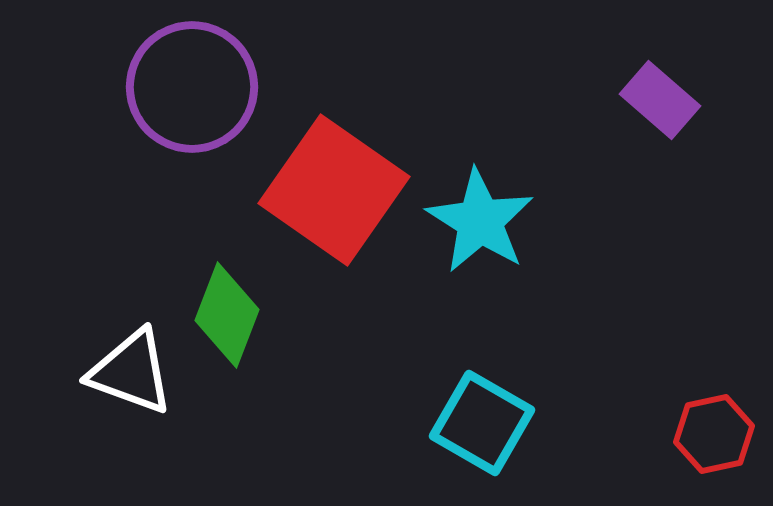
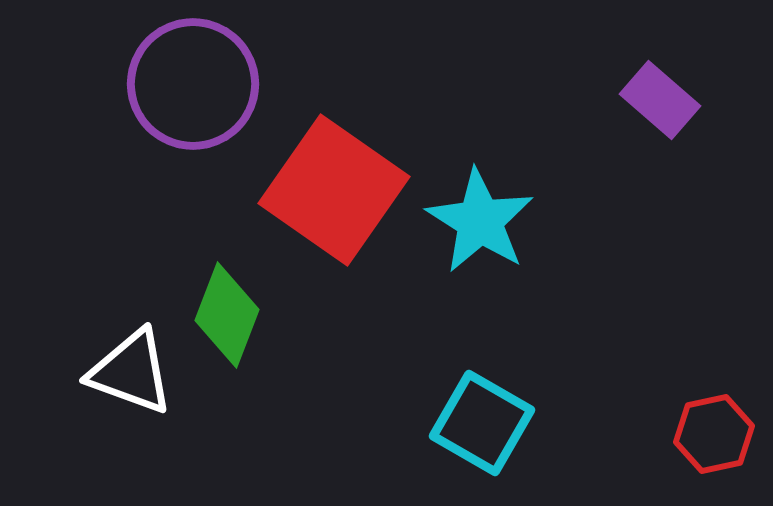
purple circle: moved 1 px right, 3 px up
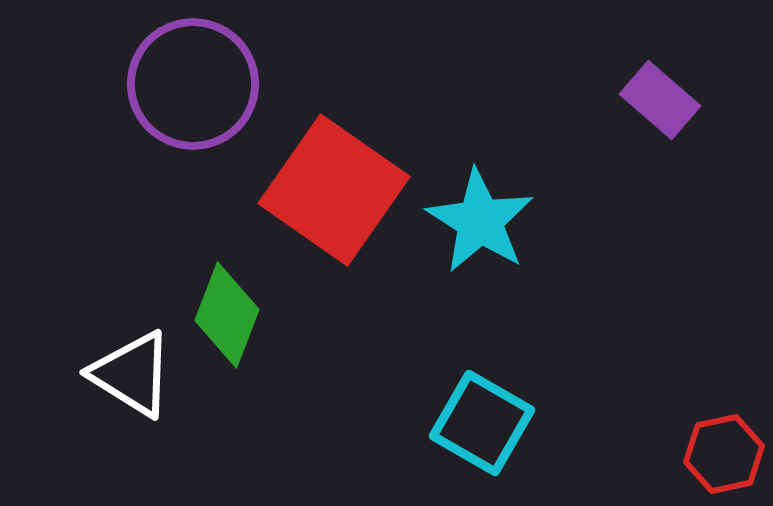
white triangle: moved 1 px right, 2 px down; rotated 12 degrees clockwise
red hexagon: moved 10 px right, 20 px down
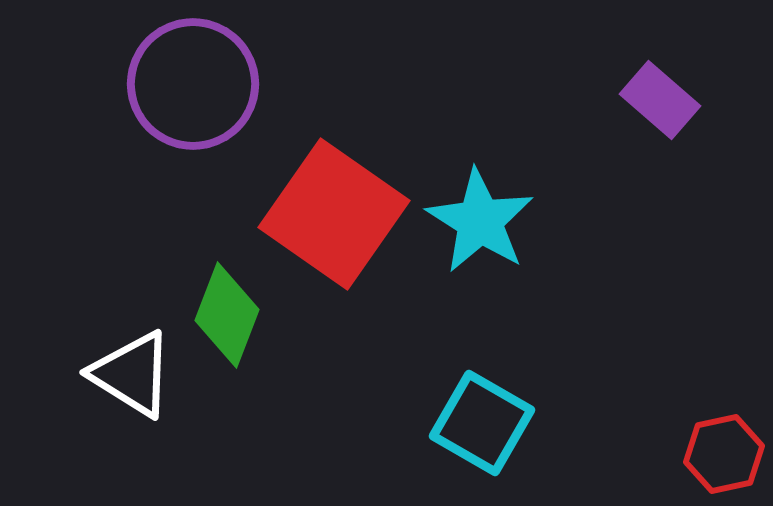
red square: moved 24 px down
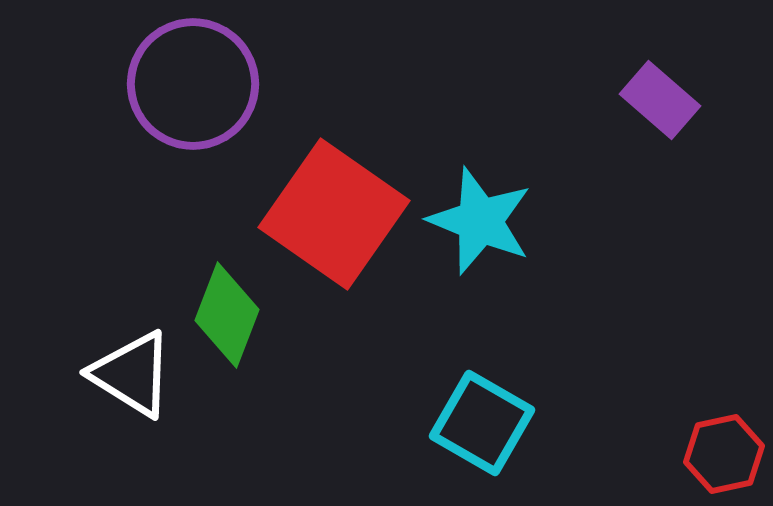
cyan star: rotated 10 degrees counterclockwise
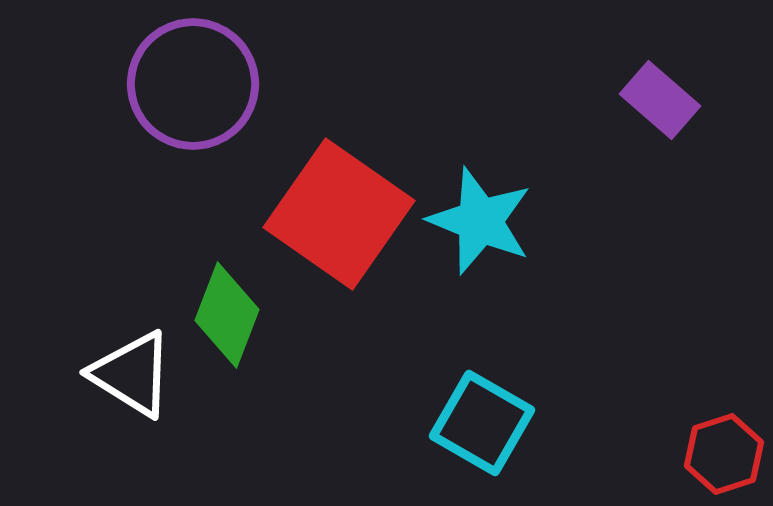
red square: moved 5 px right
red hexagon: rotated 6 degrees counterclockwise
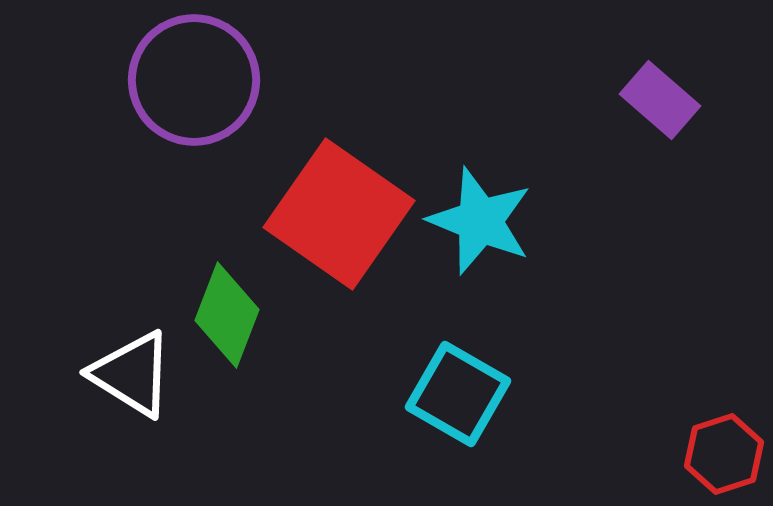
purple circle: moved 1 px right, 4 px up
cyan square: moved 24 px left, 29 px up
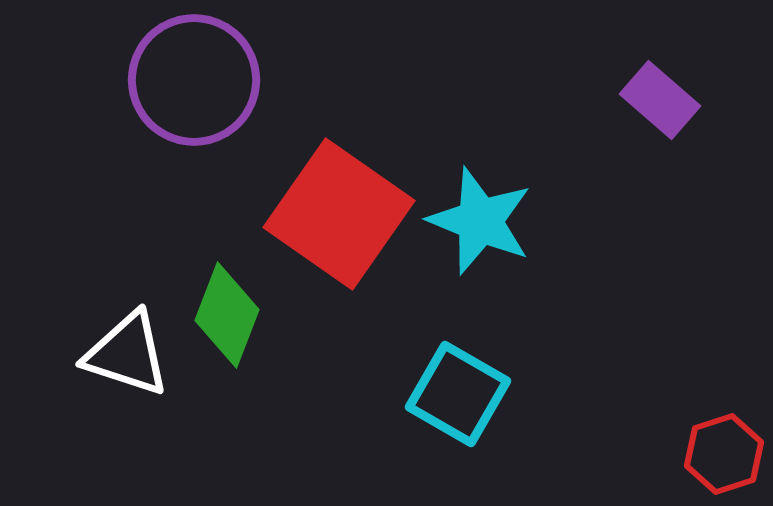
white triangle: moved 5 px left, 20 px up; rotated 14 degrees counterclockwise
